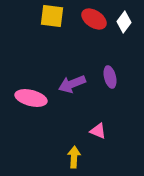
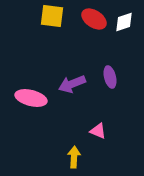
white diamond: rotated 35 degrees clockwise
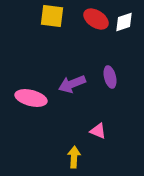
red ellipse: moved 2 px right
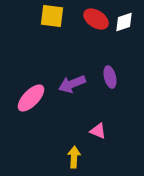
pink ellipse: rotated 60 degrees counterclockwise
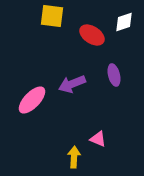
red ellipse: moved 4 px left, 16 px down
purple ellipse: moved 4 px right, 2 px up
pink ellipse: moved 1 px right, 2 px down
pink triangle: moved 8 px down
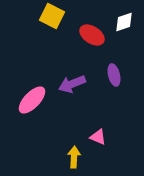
yellow square: rotated 20 degrees clockwise
pink triangle: moved 2 px up
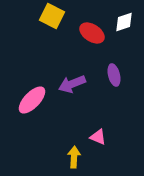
red ellipse: moved 2 px up
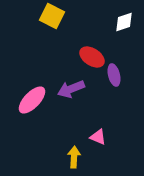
red ellipse: moved 24 px down
purple arrow: moved 1 px left, 5 px down
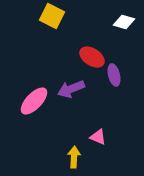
white diamond: rotated 35 degrees clockwise
pink ellipse: moved 2 px right, 1 px down
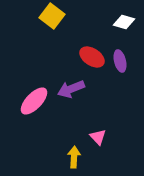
yellow square: rotated 10 degrees clockwise
purple ellipse: moved 6 px right, 14 px up
pink triangle: rotated 24 degrees clockwise
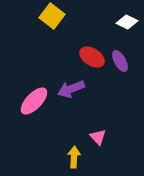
white diamond: moved 3 px right; rotated 10 degrees clockwise
purple ellipse: rotated 15 degrees counterclockwise
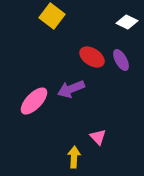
purple ellipse: moved 1 px right, 1 px up
